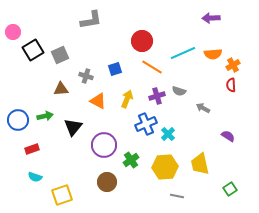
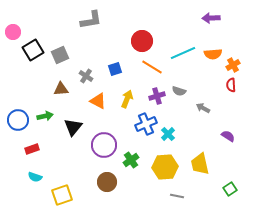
gray cross: rotated 16 degrees clockwise
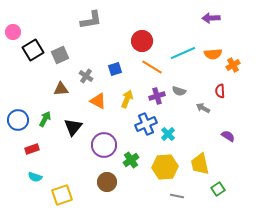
red semicircle: moved 11 px left, 6 px down
green arrow: moved 3 px down; rotated 49 degrees counterclockwise
green square: moved 12 px left
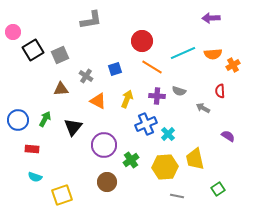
purple cross: rotated 21 degrees clockwise
red rectangle: rotated 24 degrees clockwise
yellow trapezoid: moved 5 px left, 5 px up
